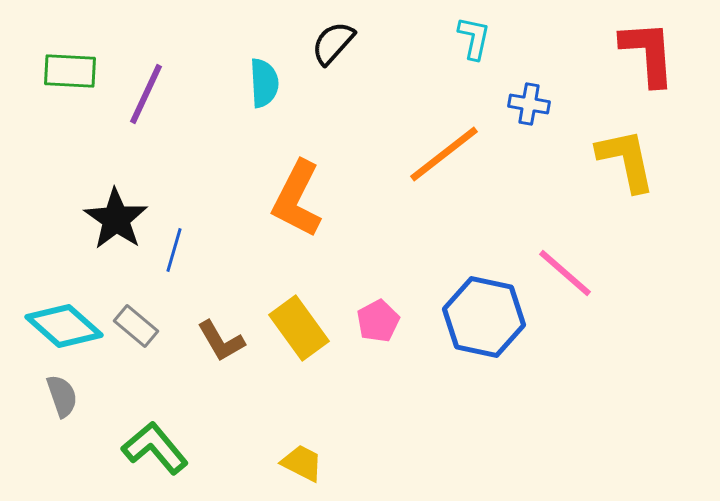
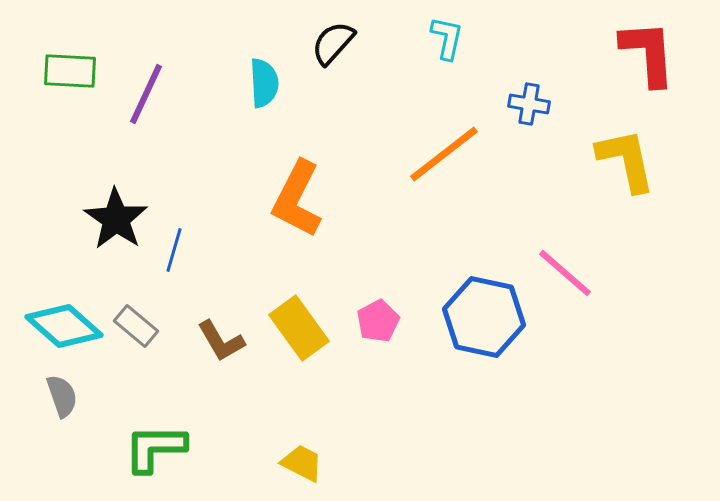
cyan L-shape: moved 27 px left
green L-shape: rotated 50 degrees counterclockwise
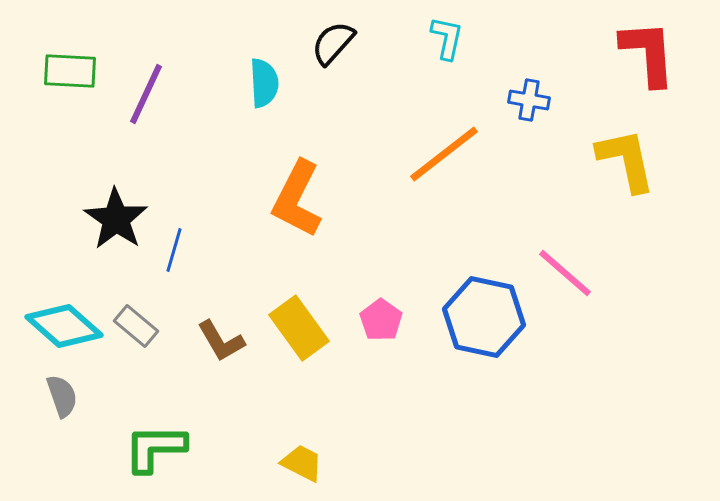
blue cross: moved 4 px up
pink pentagon: moved 3 px right, 1 px up; rotated 9 degrees counterclockwise
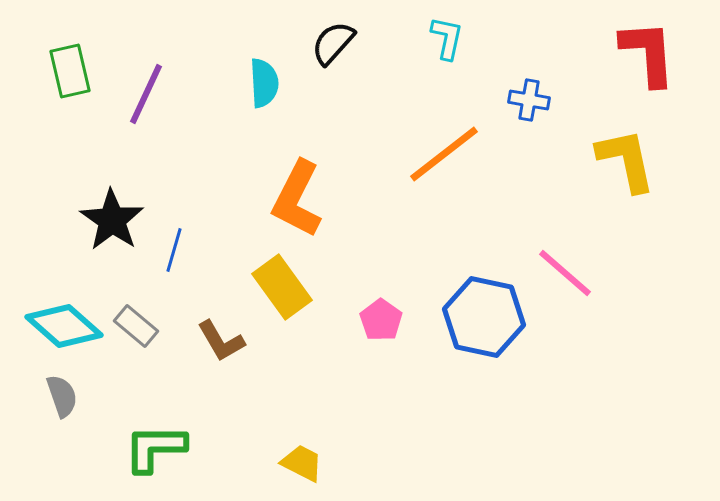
green rectangle: rotated 74 degrees clockwise
black star: moved 4 px left, 1 px down
yellow rectangle: moved 17 px left, 41 px up
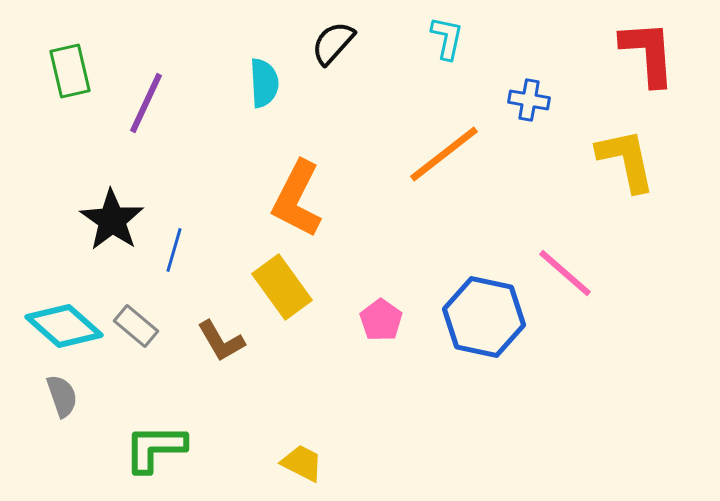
purple line: moved 9 px down
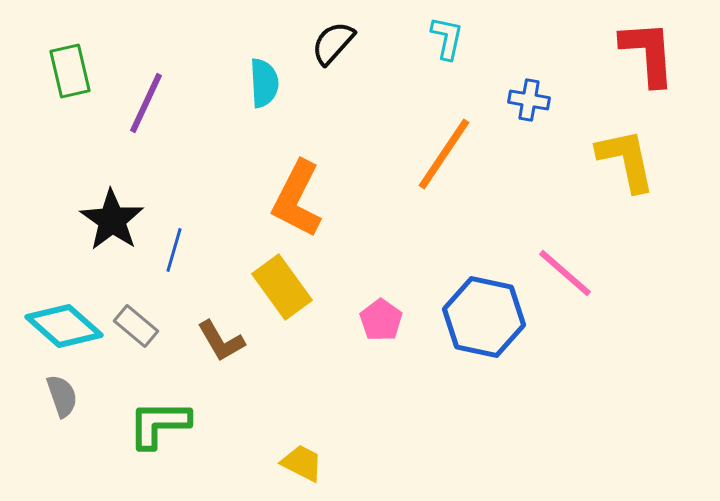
orange line: rotated 18 degrees counterclockwise
green L-shape: moved 4 px right, 24 px up
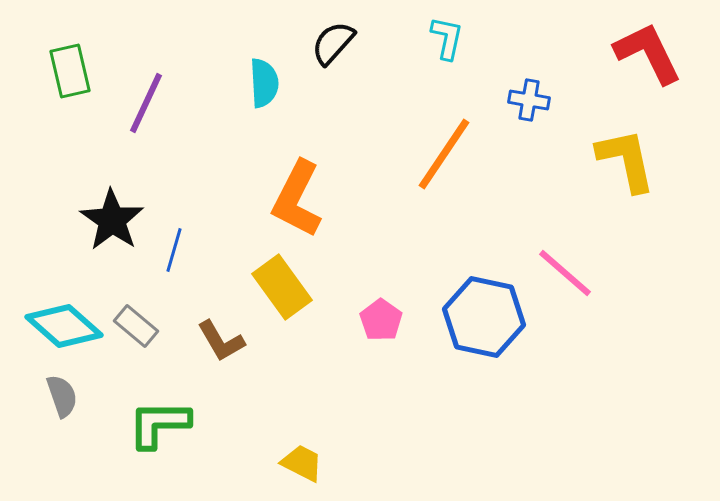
red L-shape: rotated 22 degrees counterclockwise
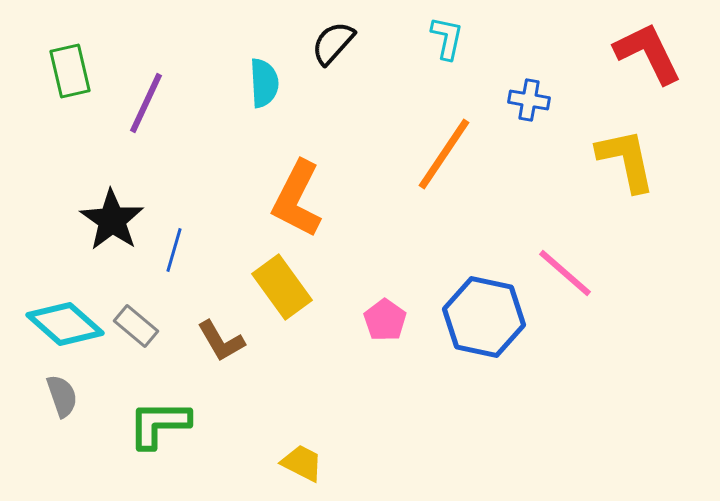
pink pentagon: moved 4 px right
cyan diamond: moved 1 px right, 2 px up
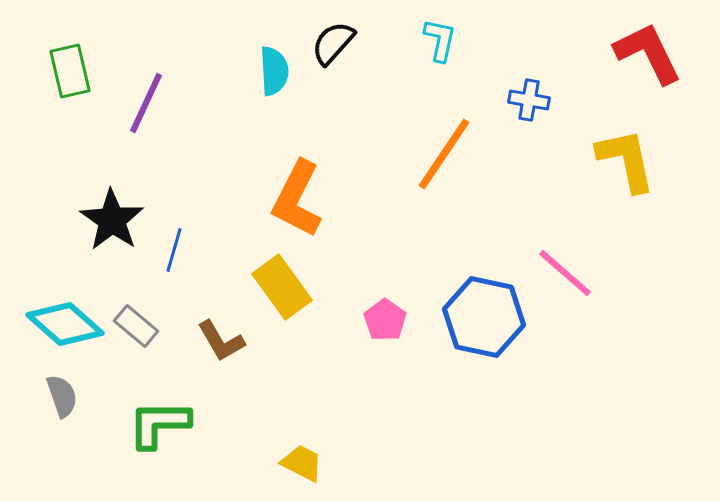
cyan L-shape: moved 7 px left, 2 px down
cyan semicircle: moved 10 px right, 12 px up
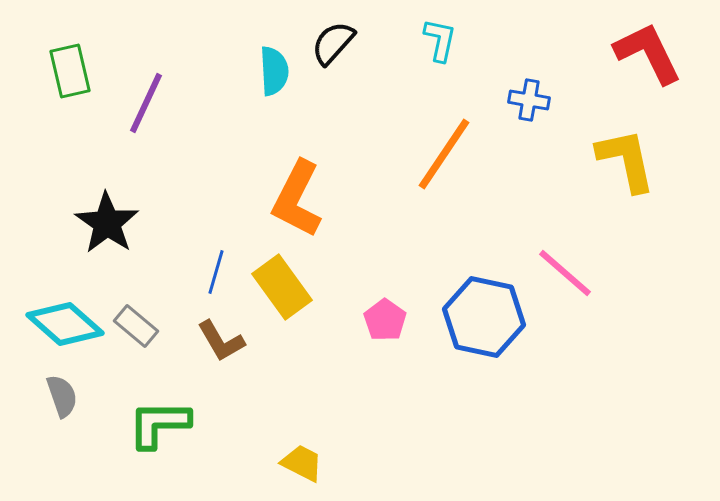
black star: moved 5 px left, 3 px down
blue line: moved 42 px right, 22 px down
